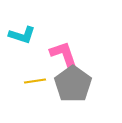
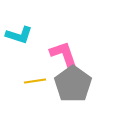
cyan L-shape: moved 3 px left
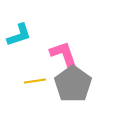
cyan L-shape: rotated 36 degrees counterclockwise
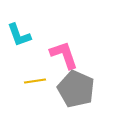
cyan L-shape: rotated 88 degrees clockwise
gray pentagon: moved 3 px right, 5 px down; rotated 12 degrees counterclockwise
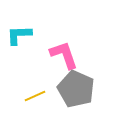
cyan L-shape: rotated 108 degrees clockwise
yellow line: moved 15 px down; rotated 15 degrees counterclockwise
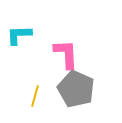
pink L-shape: moved 2 px right, 1 px up; rotated 16 degrees clockwise
yellow line: rotated 50 degrees counterclockwise
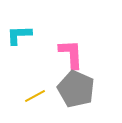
pink L-shape: moved 5 px right
yellow line: rotated 45 degrees clockwise
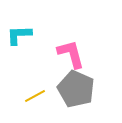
pink L-shape: rotated 12 degrees counterclockwise
